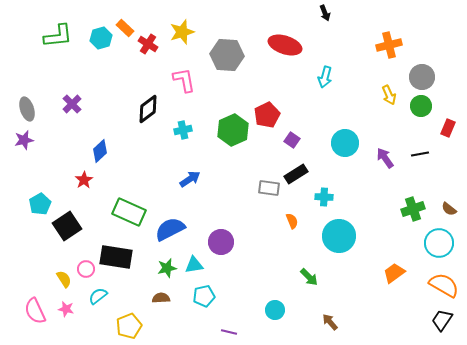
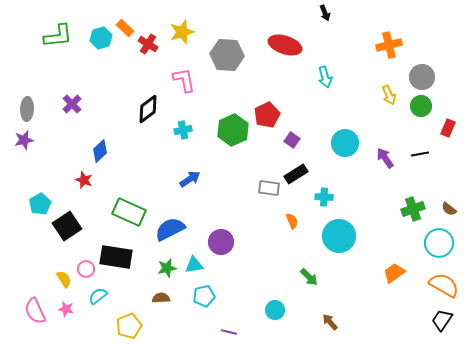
cyan arrow at (325, 77): rotated 30 degrees counterclockwise
gray ellipse at (27, 109): rotated 20 degrees clockwise
red star at (84, 180): rotated 18 degrees counterclockwise
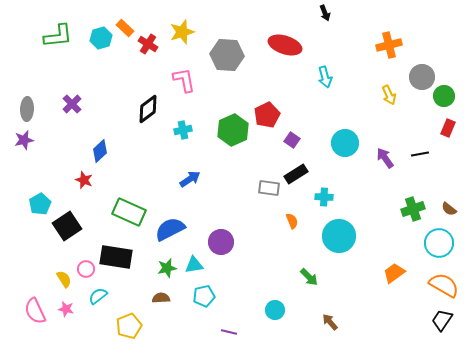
green circle at (421, 106): moved 23 px right, 10 px up
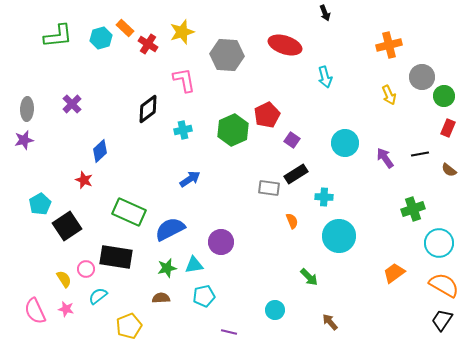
brown semicircle at (449, 209): moved 39 px up
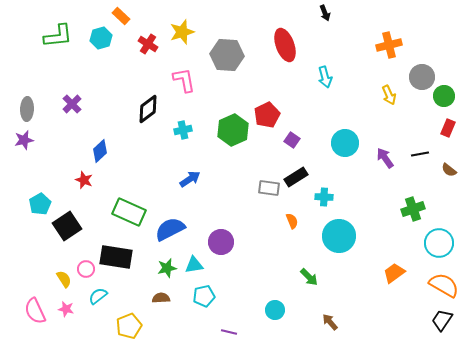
orange rectangle at (125, 28): moved 4 px left, 12 px up
red ellipse at (285, 45): rotated 52 degrees clockwise
black rectangle at (296, 174): moved 3 px down
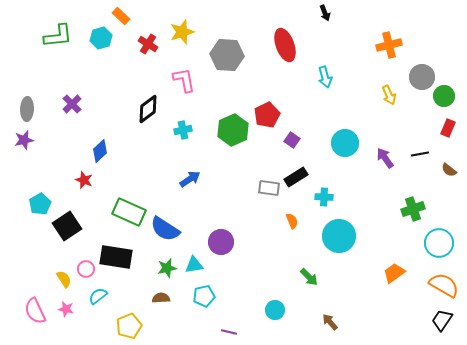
blue semicircle at (170, 229): moved 5 px left; rotated 120 degrees counterclockwise
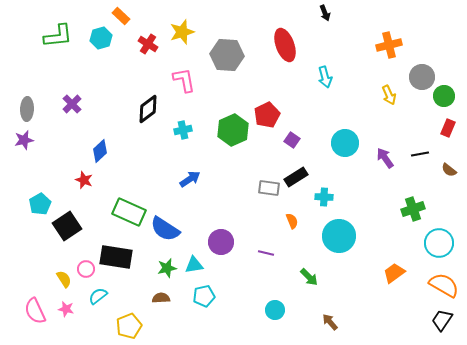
purple line at (229, 332): moved 37 px right, 79 px up
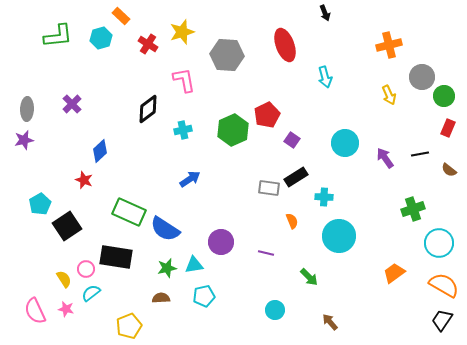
cyan semicircle at (98, 296): moved 7 px left, 3 px up
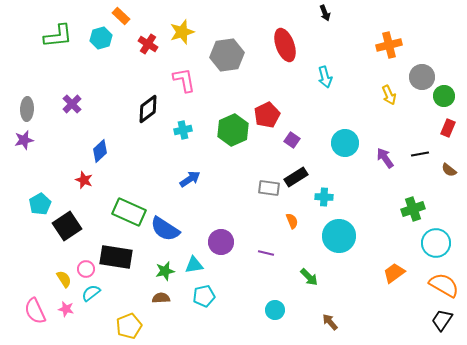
gray hexagon at (227, 55): rotated 12 degrees counterclockwise
cyan circle at (439, 243): moved 3 px left
green star at (167, 268): moved 2 px left, 3 px down
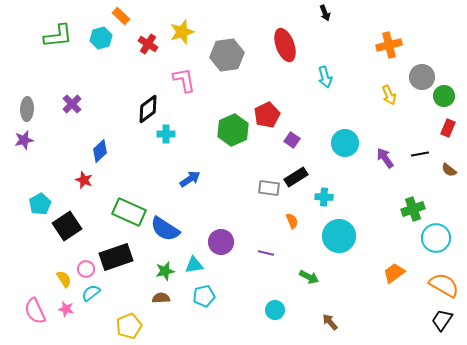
cyan cross at (183, 130): moved 17 px left, 4 px down; rotated 12 degrees clockwise
cyan circle at (436, 243): moved 5 px up
black rectangle at (116, 257): rotated 28 degrees counterclockwise
green arrow at (309, 277): rotated 18 degrees counterclockwise
